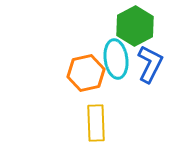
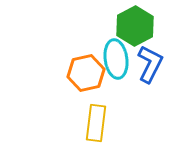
yellow rectangle: rotated 9 degrees clockwise
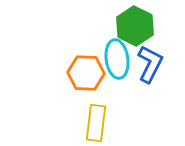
green hexagon: rotated 6 degrees counterclockwise
cyan ellipse: moved 1 px right
orange hexagon: rotated 15 degrees clockwise
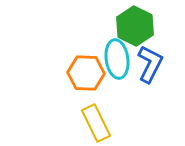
yellow rectangle: rotated 33 degrees counterclockwise
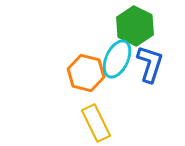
cyan ellipse: rotated 33 degrees clockwise
blue L-shape: rotated 9 degrees counterclockwise
orange hexagon: rotated 12 degrees clockwise
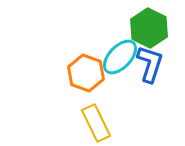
green hexagon: moved 14 px right, 2 px down
cyan ellipse: moved 3 px right, 2 px up; rotated 18 degrees clockwise
orange hexagon: rotated 6 degrees clockwise
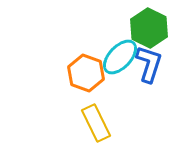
blue L-shape: moved 1 px left
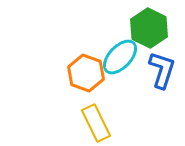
blue L-shape: moved 13 px right, 6 px down
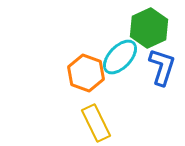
green hexagon: rotated 9 degrees clockwise
blue L-shape: moved 3 px up
